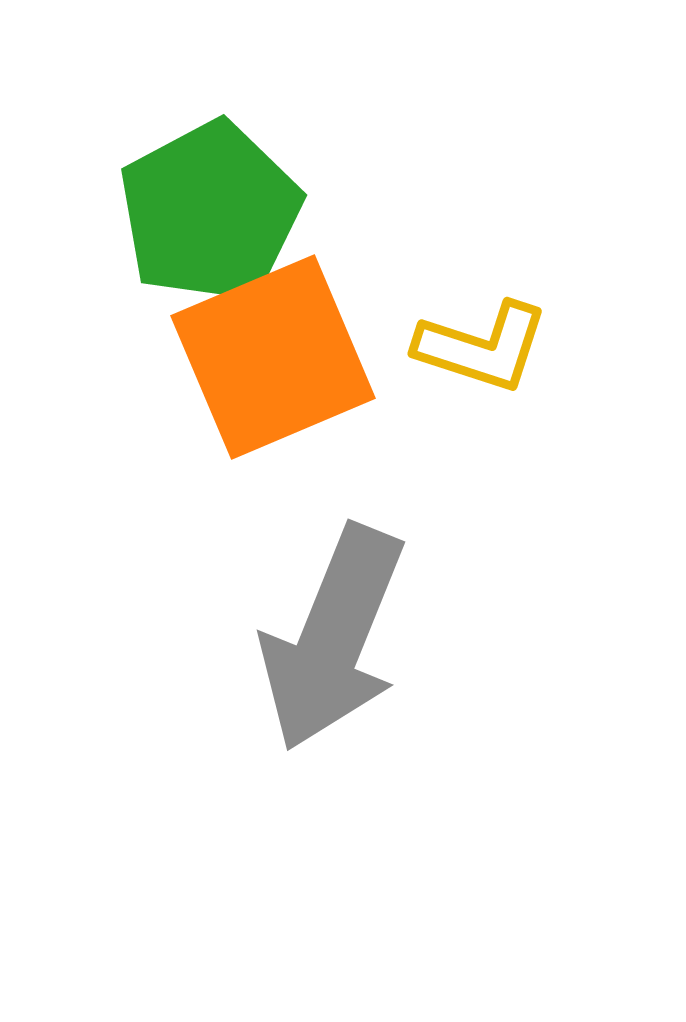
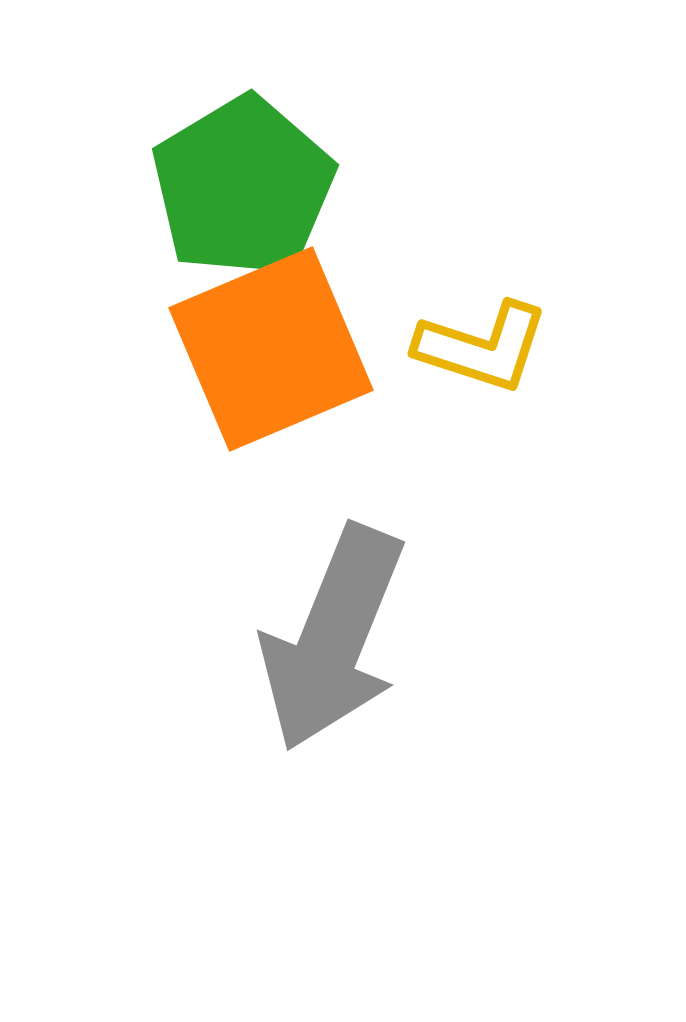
green pentagon: moved 33 px right, 25 px up; rotated 3 degrees counterclockwise
orange square: moved 2 px left, 8 px up
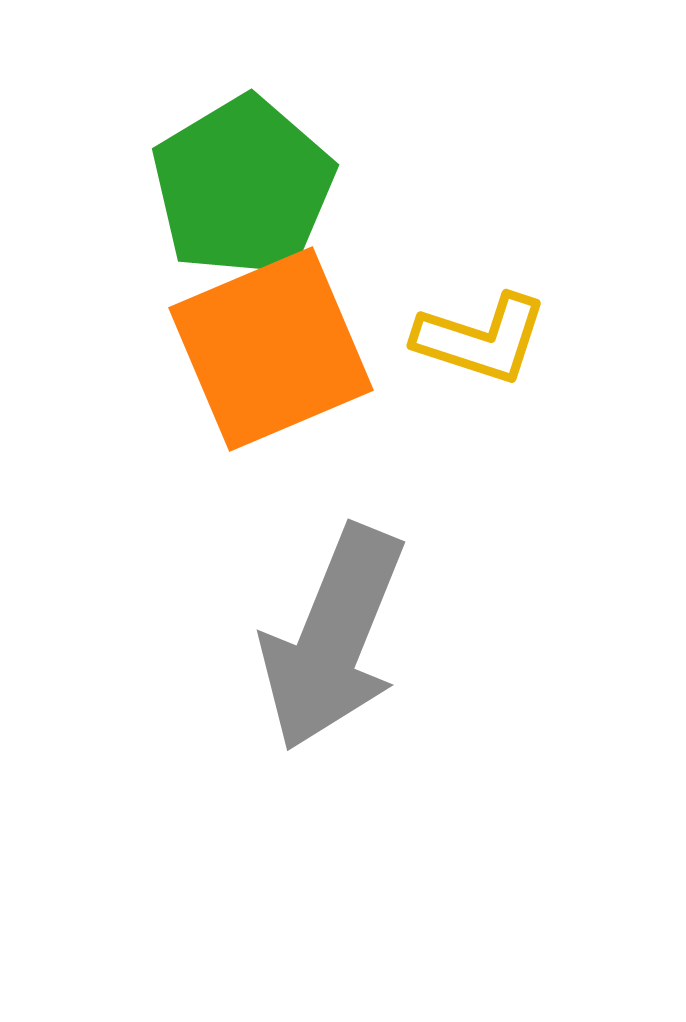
yellow L-shape: moved 1 px left, 8 px up
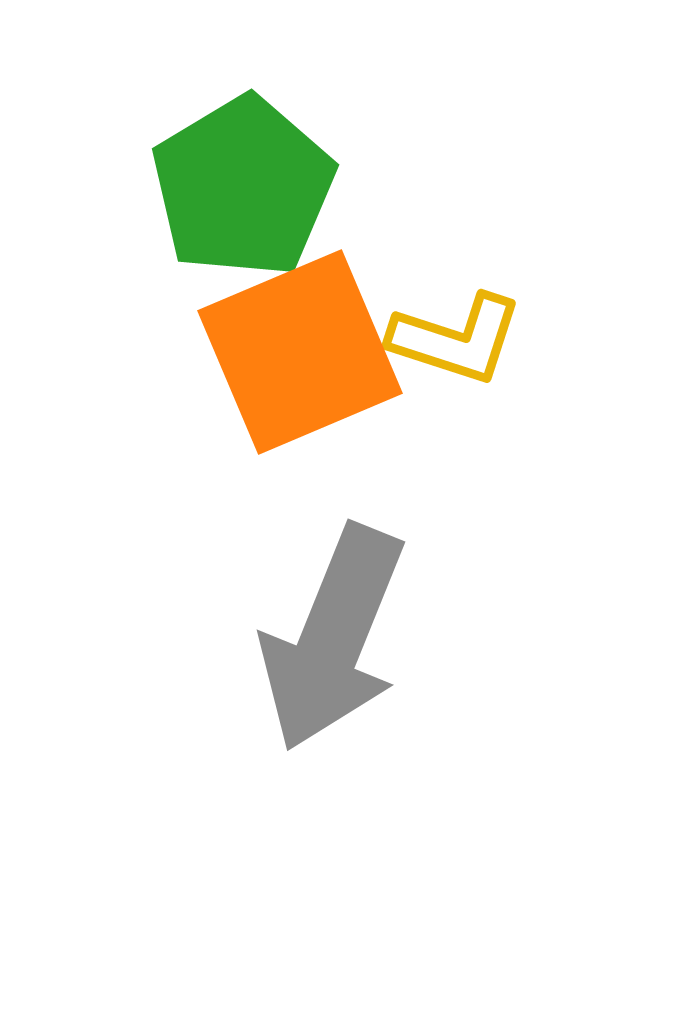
yellow L-shape: moved 25 px left
orange square: moved 29 px right, 3 px down
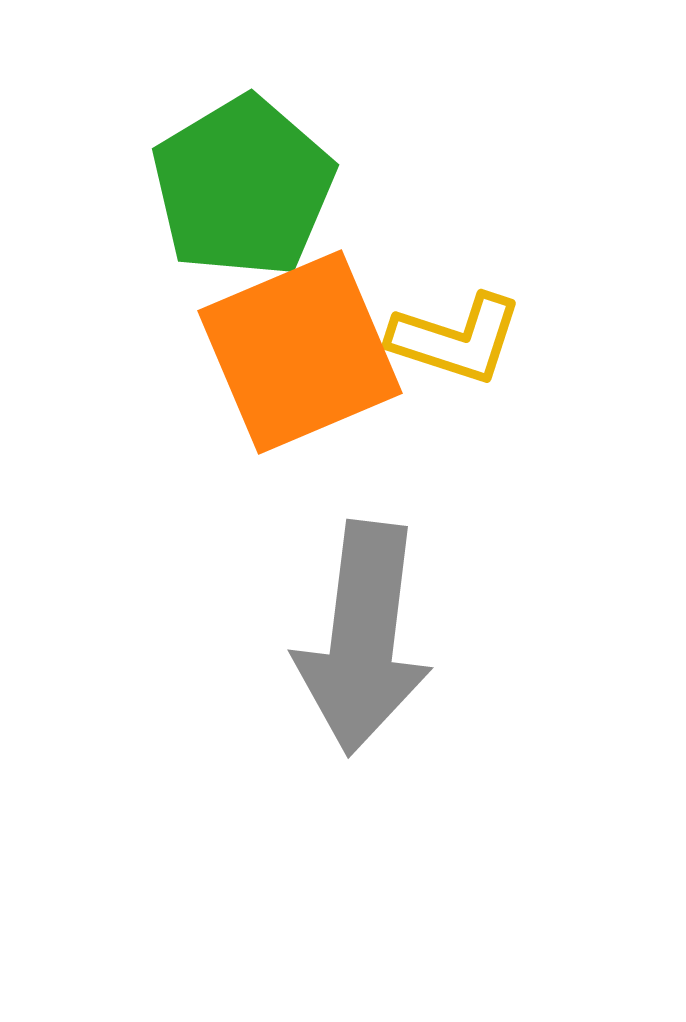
gray arrow: moved 30 px right; rotated 15 degrees counterclockwise
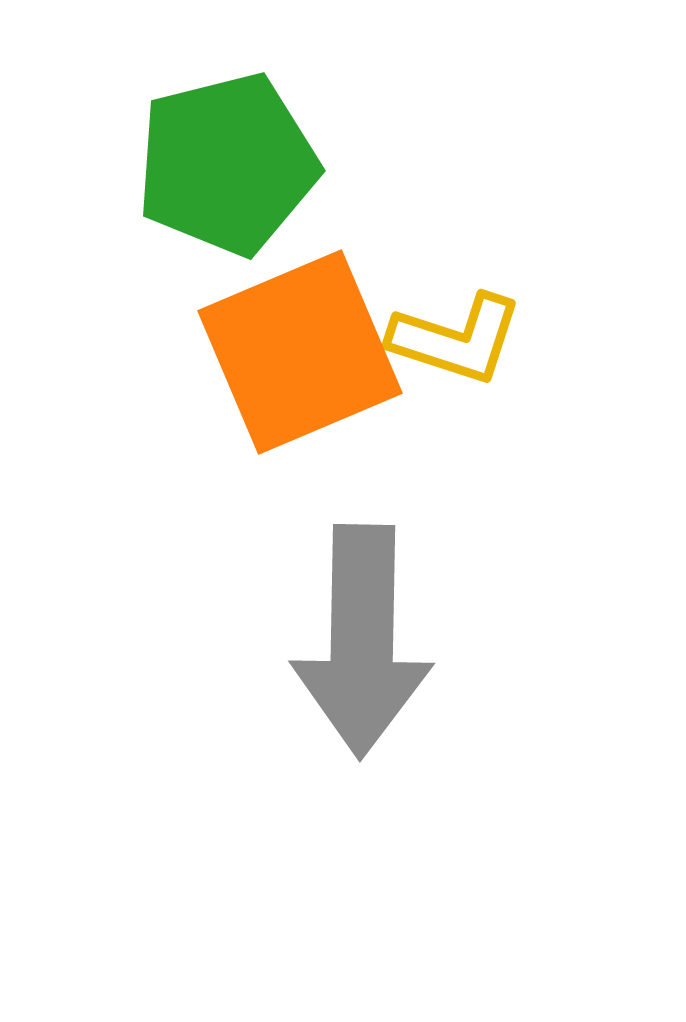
green pentagon: moved 16 px left, 23 px up; rotated 17 degrees clockwise
gray arrow: moved 1 px left, 3 px down; rotated 6 degrees counterclockwise
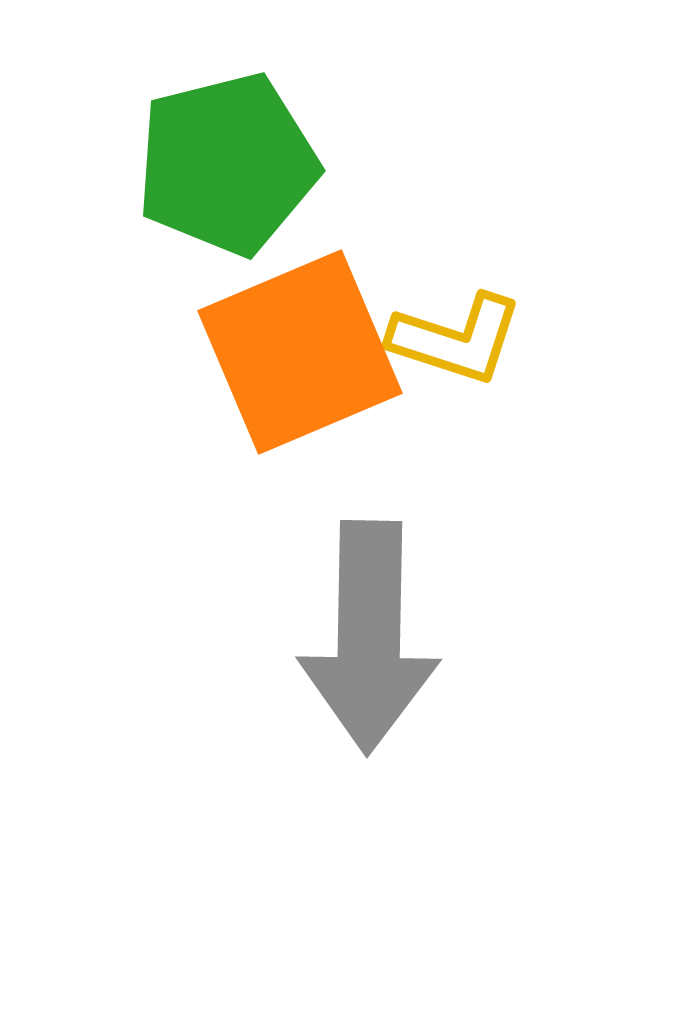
gray arrow: moved 7 px right, 4 px up
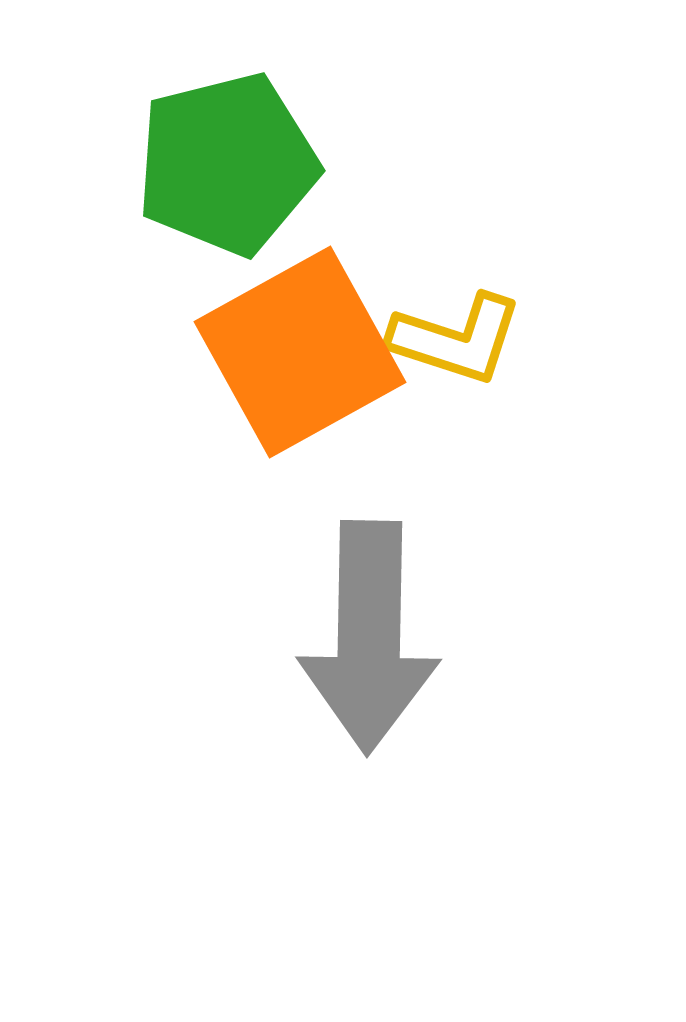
orange square: rotated 6 degrees counterclockwise
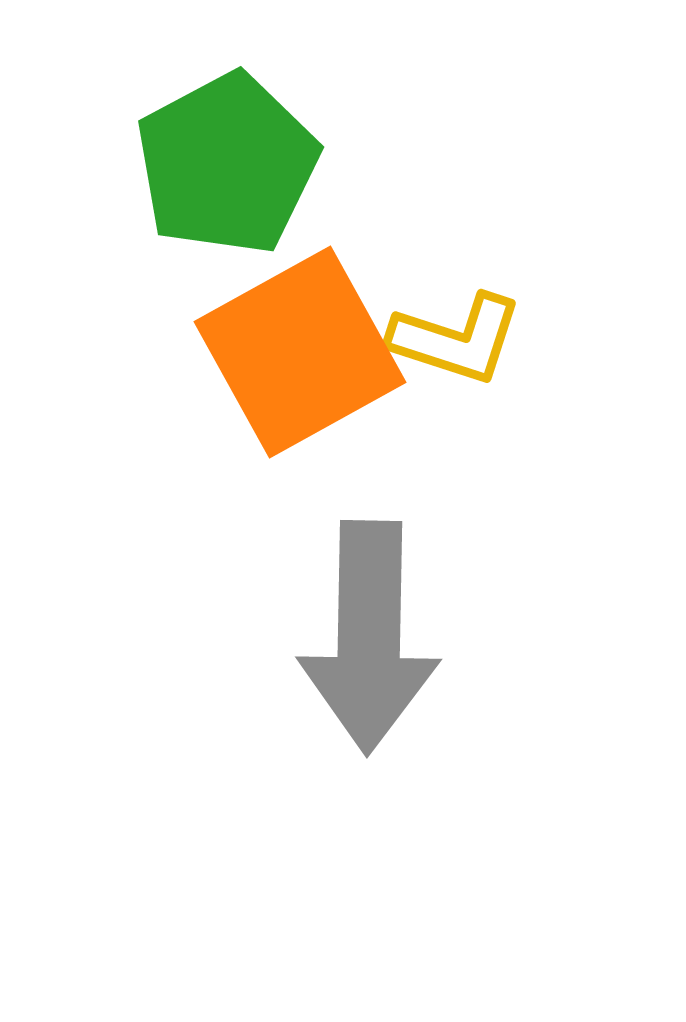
green pentagon: rotated 14 degrees counterclockwise
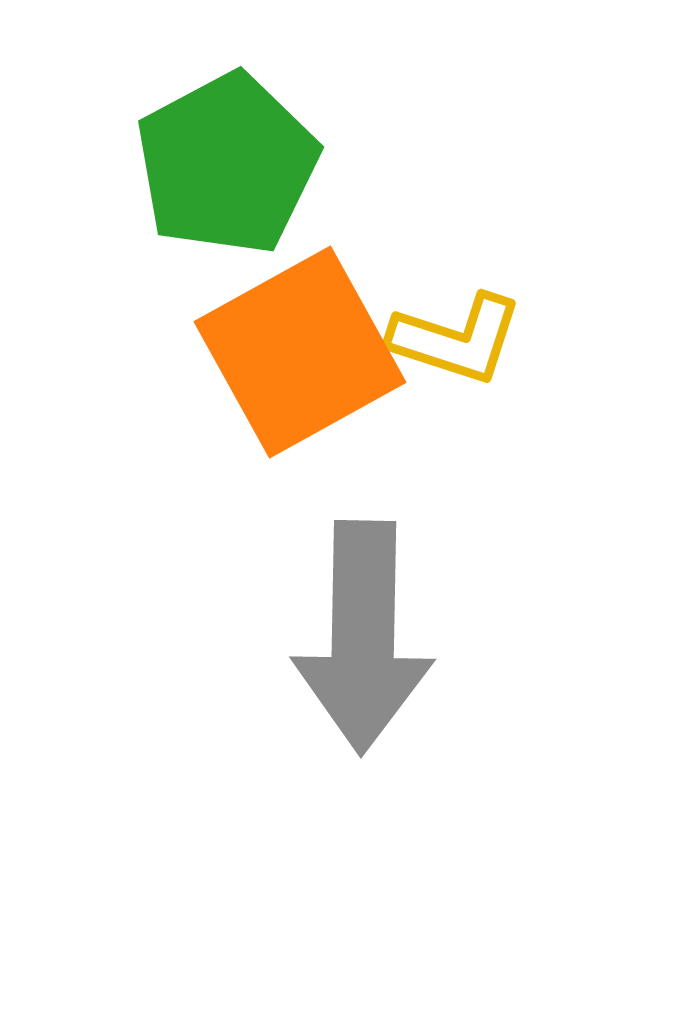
gray arrow: moved 6 px left
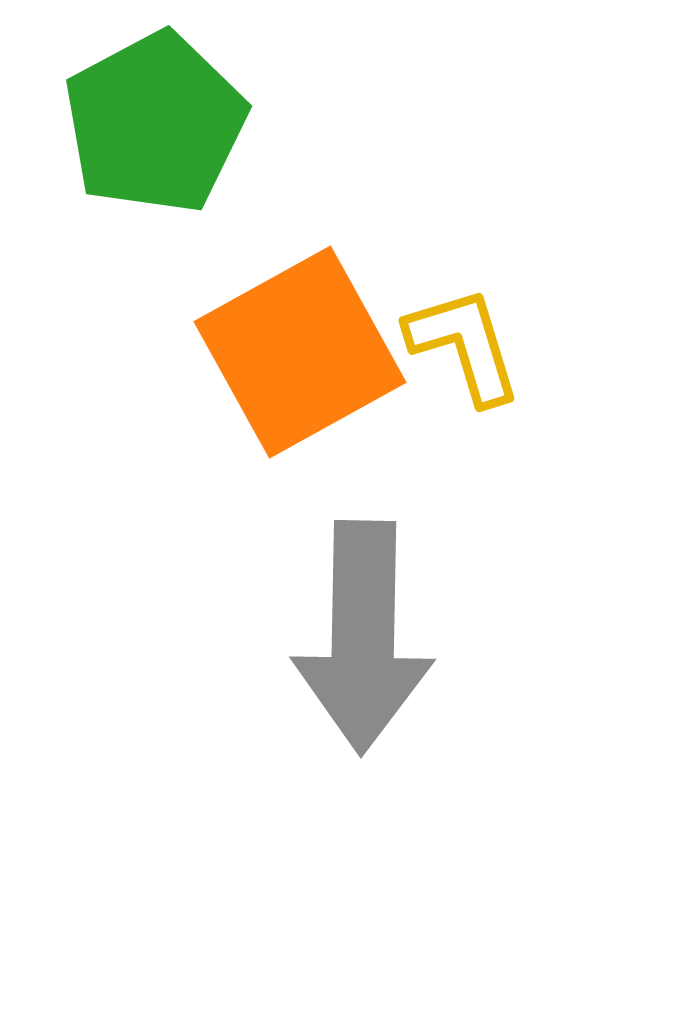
green pentagon: moved 72 px left, 41 px up
yellow L-shape: moved 8 px right, 6 px down; rotated 125 degrees counterclockwise
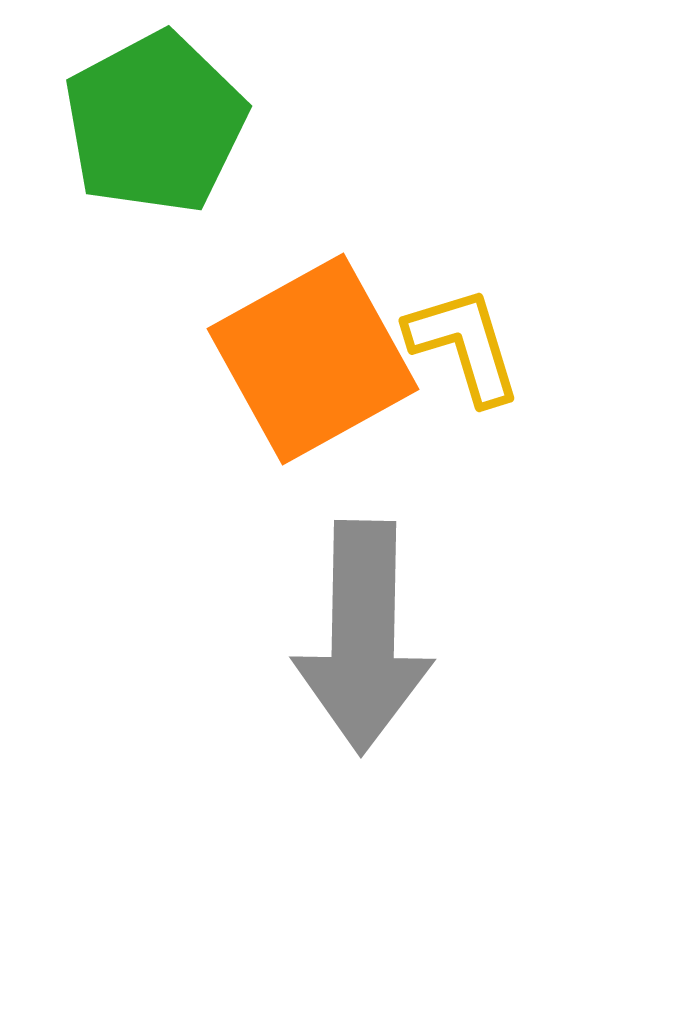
orange square: moved 13 px right, 7 px down
